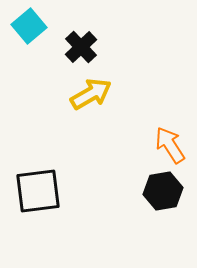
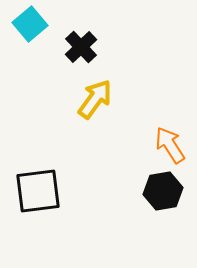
cyan square: moved 1 px right, 2 px up
yellow arrow: moved 4 px right, 5 px down; rotated 24 degrees counterclockwise
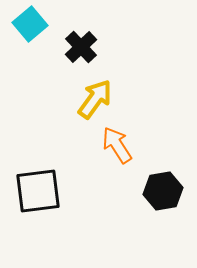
orange arrow: moved 53 px left
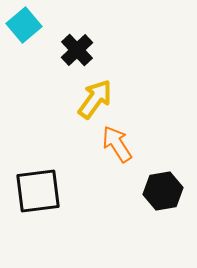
cyan square: moved 6 px left, 1 px down
black cross: moved 4 px left, 3 px down
orange arrow: moved 1 px up
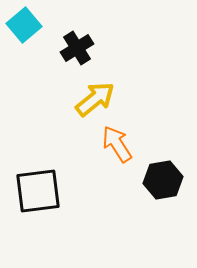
black cross: moved 2 px up; rotated 12 degrees clockwise
yellow arrow: rotated 15 degrees clockwise
black hexagon: moved 11 px up
